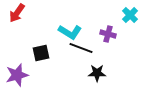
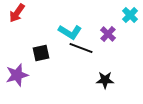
purple cross: rotated 28 degrees clockwise
black star: moved 8 px right, 7 px down
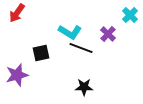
black star: moved 21 px left, 7 px down
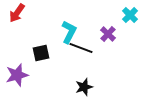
cyan L-shape: moved 1 px left; rotated 95 degrees counterclockwise
black star: rotated 18 degrees counterclockwise
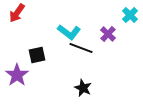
cyan L-shape: rotated 100 degrees clockwise
black square: moved 4 px left, 2 px down
purple star: rotated 20 degrees counterclockwise
black star: moved 1 px left, 1 px down; rotated 30 degrees counterclockwise
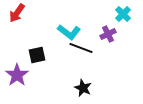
cyan cross: moved 7 px left, 1 px up
purple cross: rotated 21 degrees clockwise
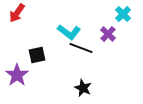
purple cross: rotated 21 degrees counterclockwise
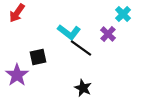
black line: rotated 15 degrees clockwise
black square: moved 1 px right, 2 px down
